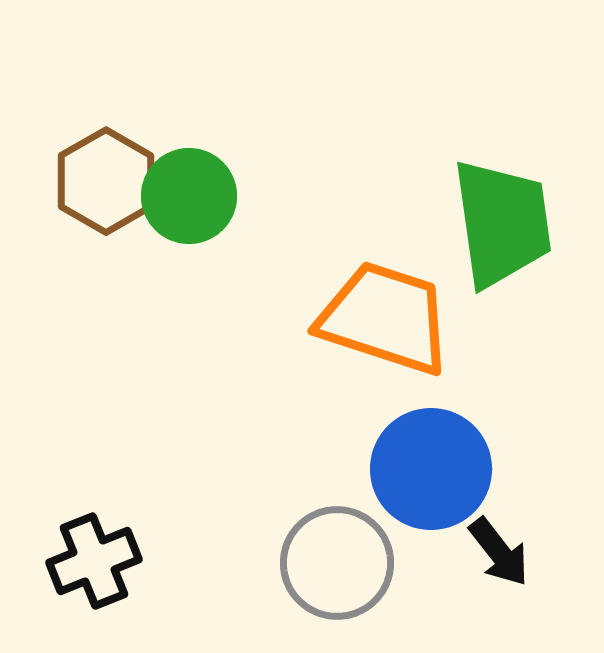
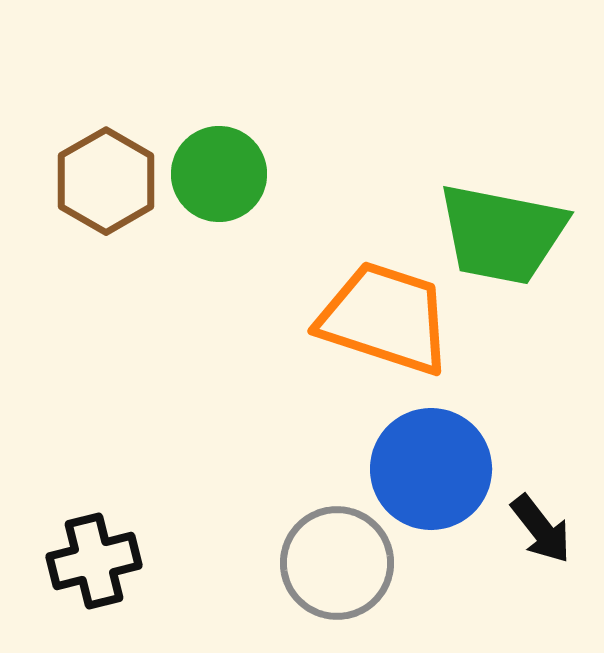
green circle: moved 30 px right, 22 px up
green trapezoid: moved 11 px down; rotated 109 degrees clockwise
black arrow: moved 42 px right, 23 px up
black cross: rotated 8 degrees clockwise
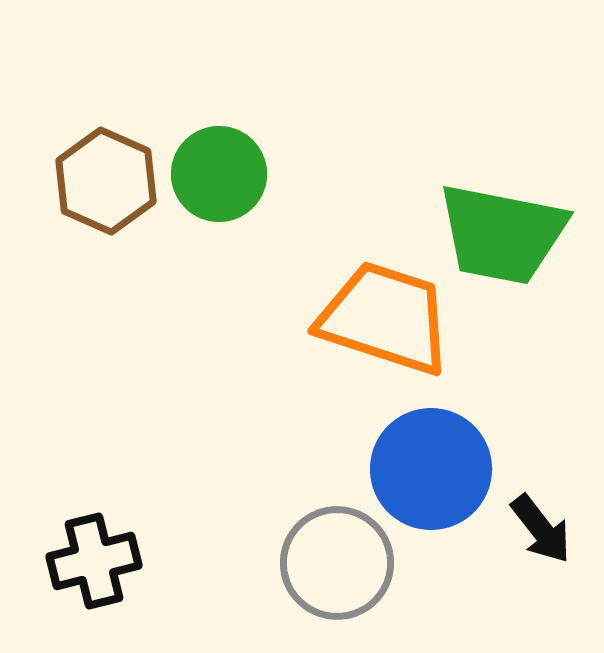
brown hexagon: rotated 6 degrees counterclockwise
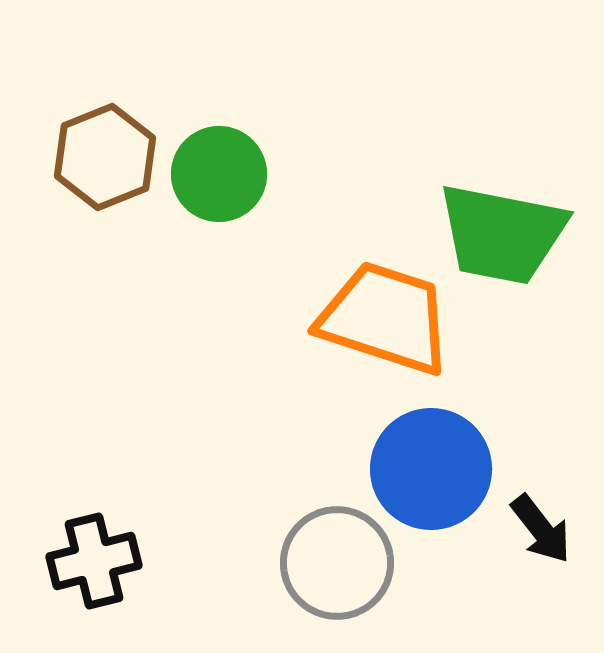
brown hexagon: moved 1 px left, 24 px up; rotated 14 degrees clockwise
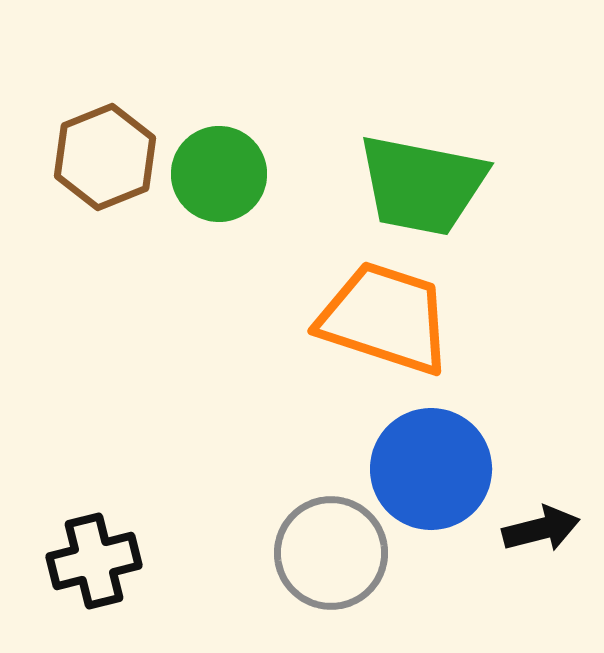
green trapezoid: moved 80 px left, 49 px up
black arrow: rotated 66 degrees counterclockwise
gray circle: moved 6 px left, 10 px up
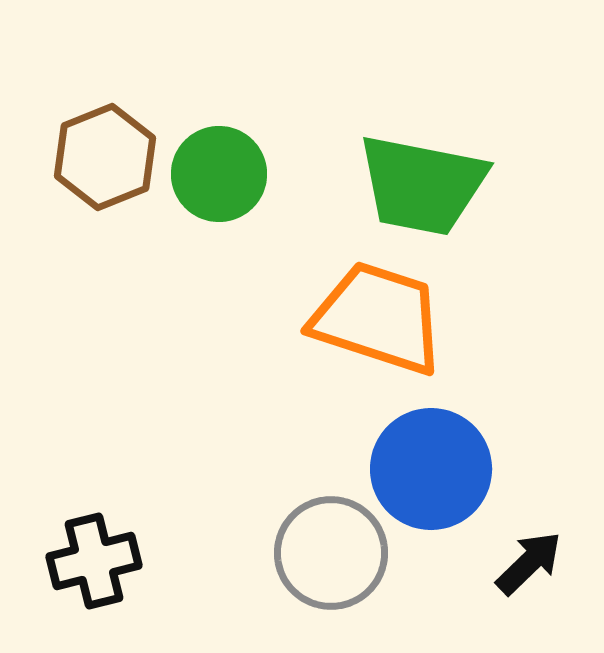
orange trapezoid: moved 7 px left
black arrow: moved 12 px left, 34 px down; rotated 30 degrees counterclockwise
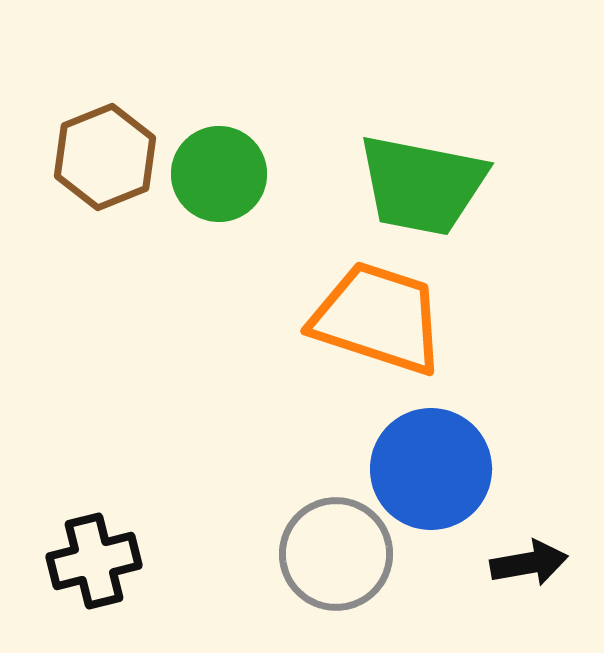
gray circle: moved 5 px right, 1 px down
black arrow: rotated 34 degrees clockwise
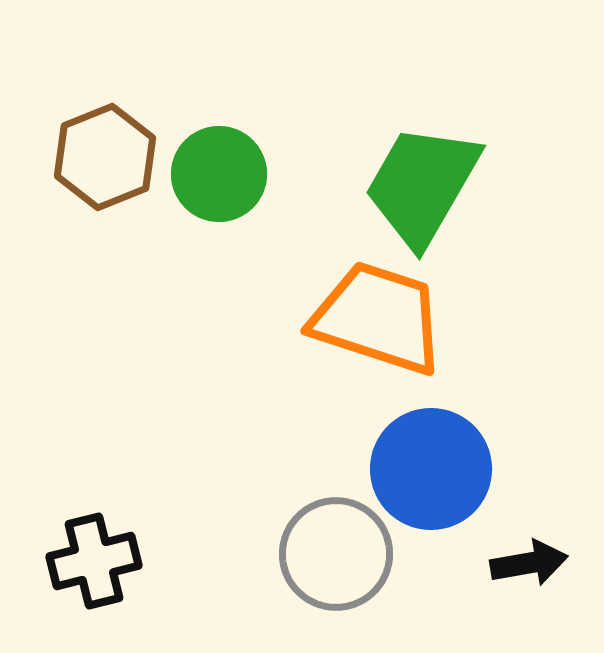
green trapezoid: rotated 109 degrees clockwise
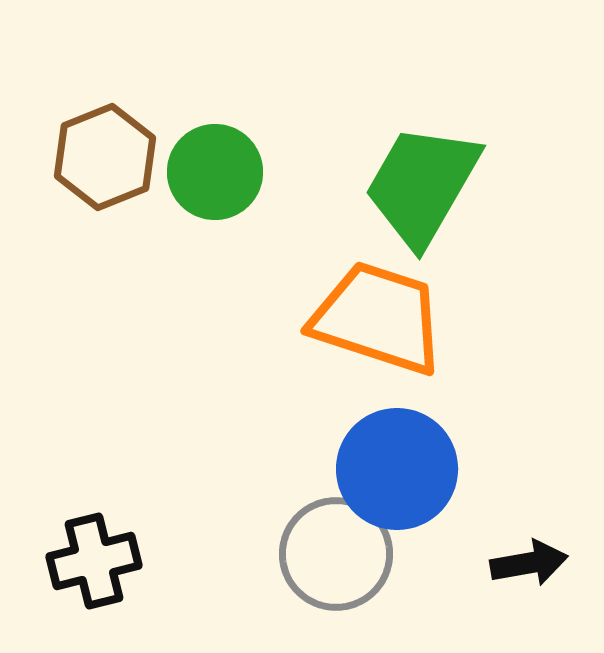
green circle: moved 4 px left, 2 px up
blue circle: moved 34 px left
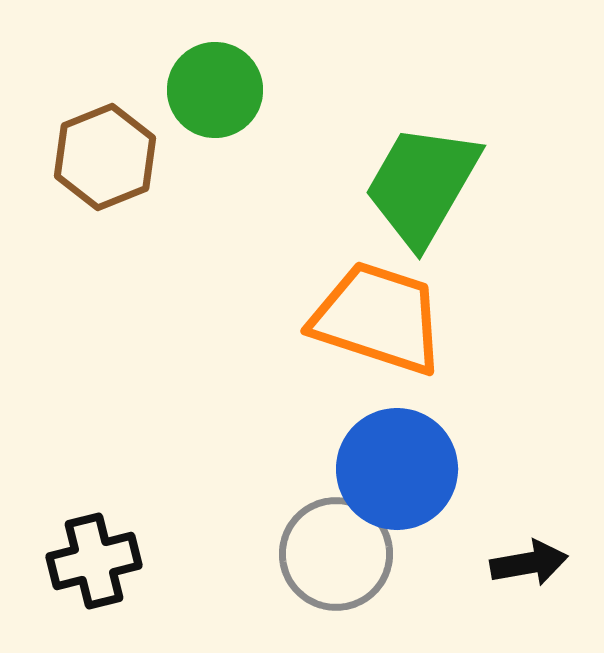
green circle: moved 82 px up
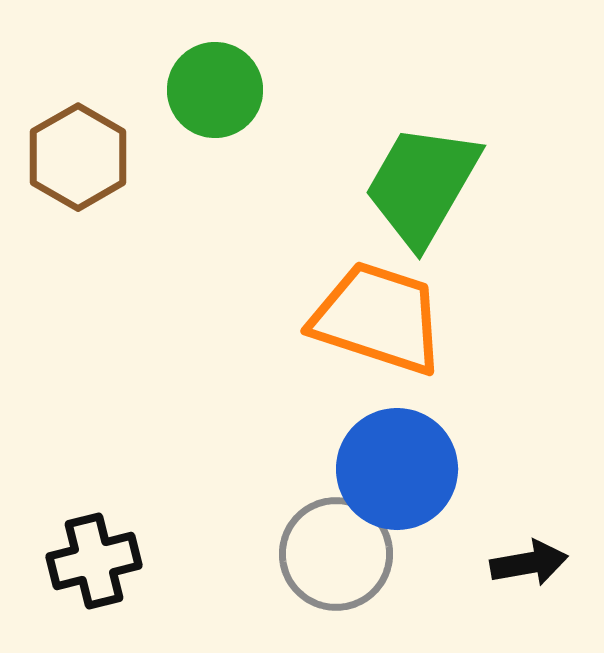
brown hexagon: moved 27 px left; rotated 8 degrees counterclockwise
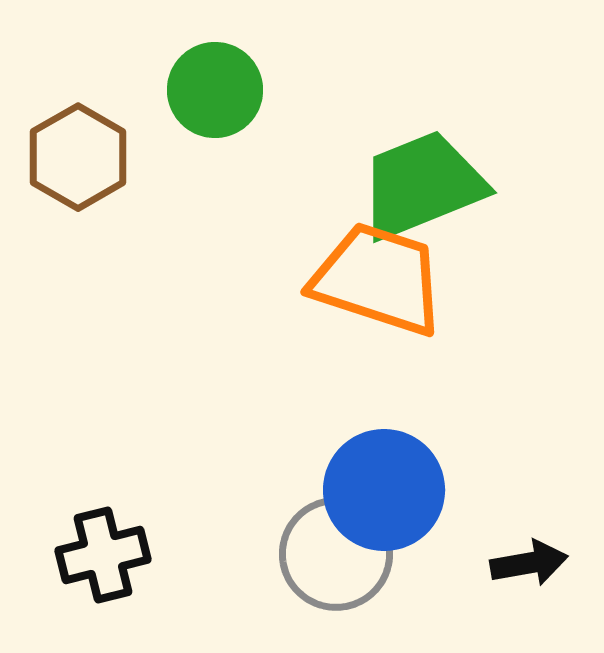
green trapezoid: rotated 38 degrees clockwise
orange trapezoid: moved 39 px up
blue circle: moved 13 px left, 21 px down
black cross: moved 9 px right, 6 px up
